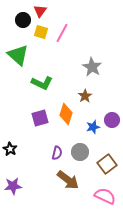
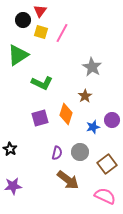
green triangle: rotated 45 degrees clockwise
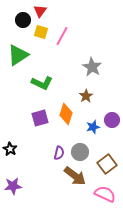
pink line: moved 3 px down
brown star: moved 1 px right
purple semicircle: moved 2 px right
brown arrow: moved 7 px right, 4 px up
pink semicircle: moved 2 px up
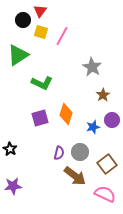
brown star: moved 17 px right, 1 px up
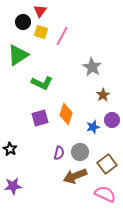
black circle: moved 2 px down
brown arrow: rotated 120 degrees clockwise
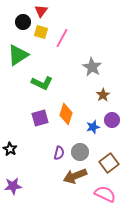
red triangle: moved 1 px right
pink line: moved 2 px down
brown square: moved 2 px right, 1 px up
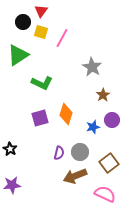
purple star: moved 1 px left, 1 px up
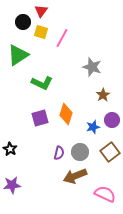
gray star: rotated 12 degrees counterclockwise
brown square: moved 1 px right, 11 px up
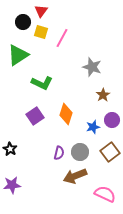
purple square: moved 5 px left, 2 px up; rotated 18 degrees counterclockwise
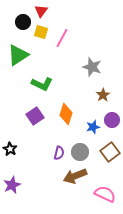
green L-shape: moved 1 px down
purple star: rotated 18 degrees counterclockwise
